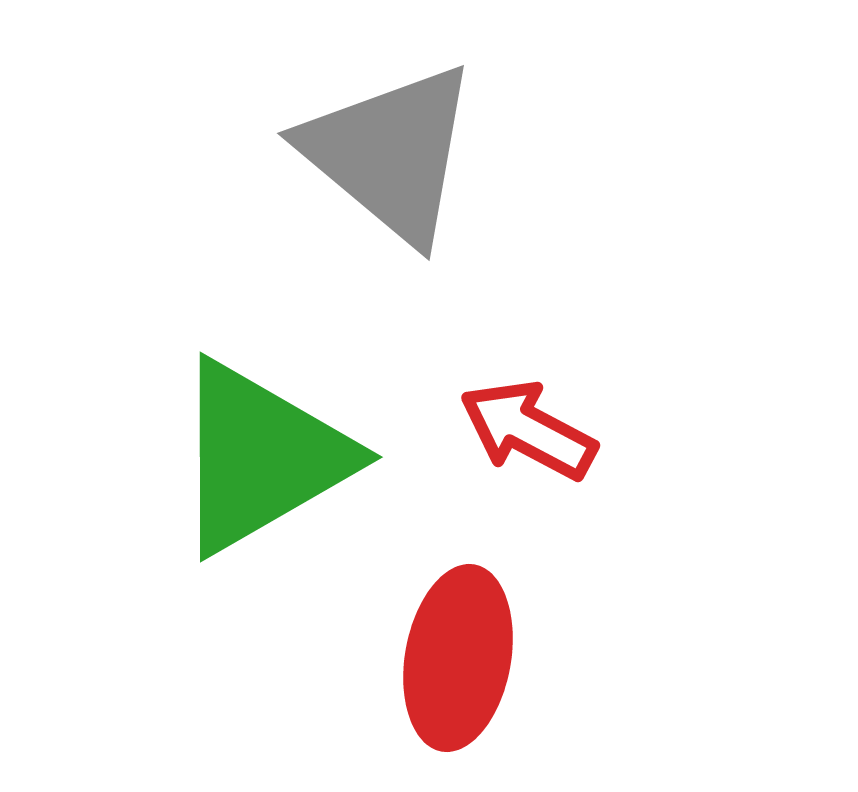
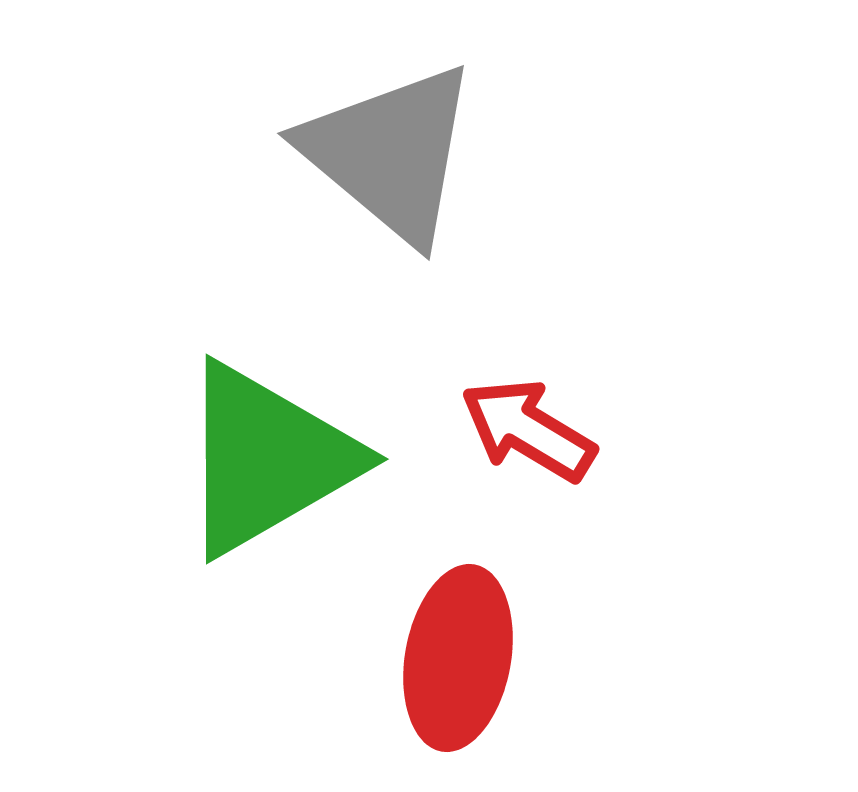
red arrow: rotated 3 degrees clockwise
green triangle: moved 6 px right, 2 px down
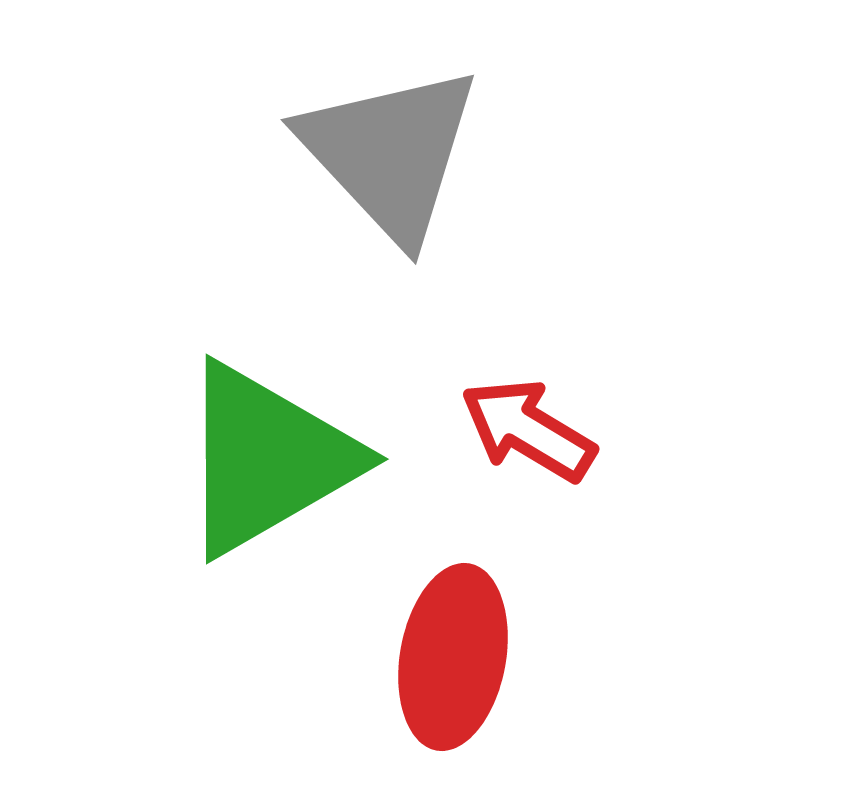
gray triangle: rotated 7 degrees clockwise
red ellipse: moved 5 px left, 1 px up
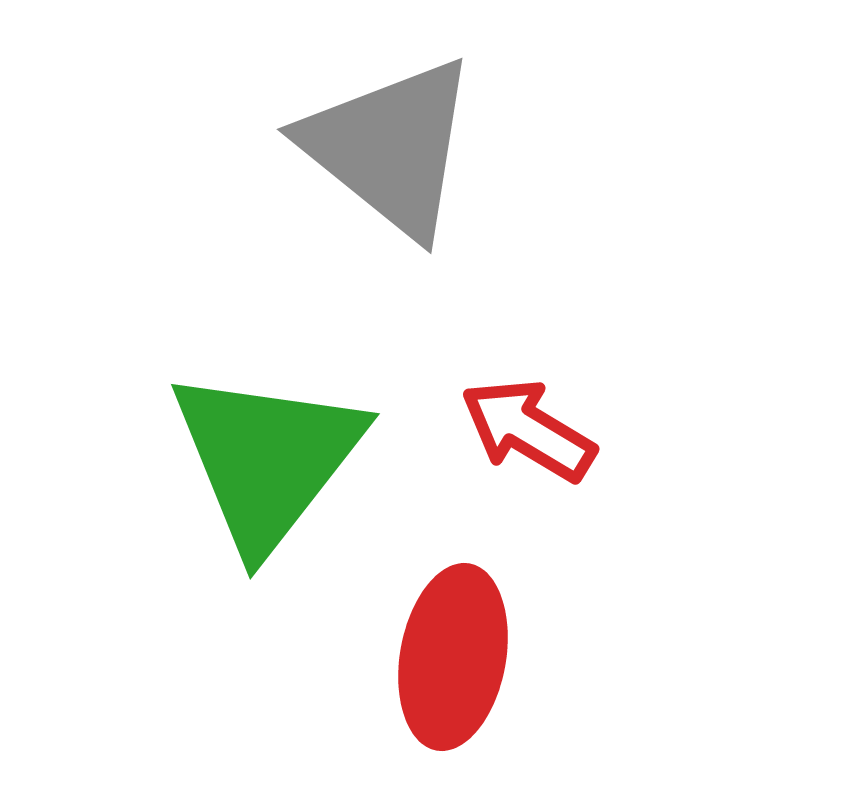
gray triangle: moved 6 px up; rotated 8 degrees counterclockwise
green triangle: rotated 22 degrees counterclockwise
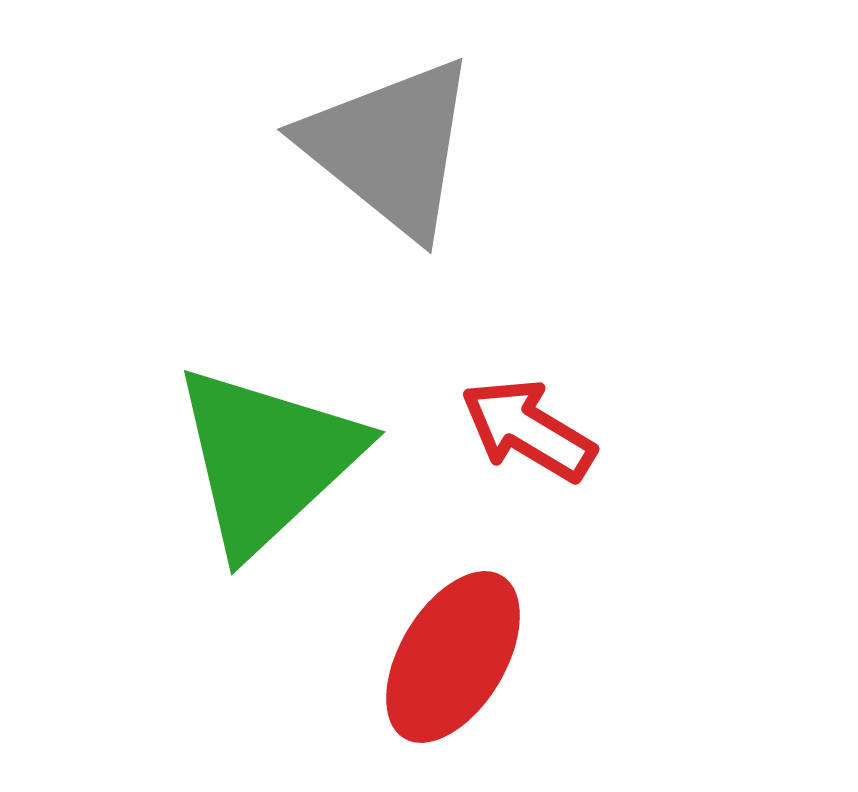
green triangle: rotated 9 degrees clockwise
red ellipse: rotated 21 degrees clockwise
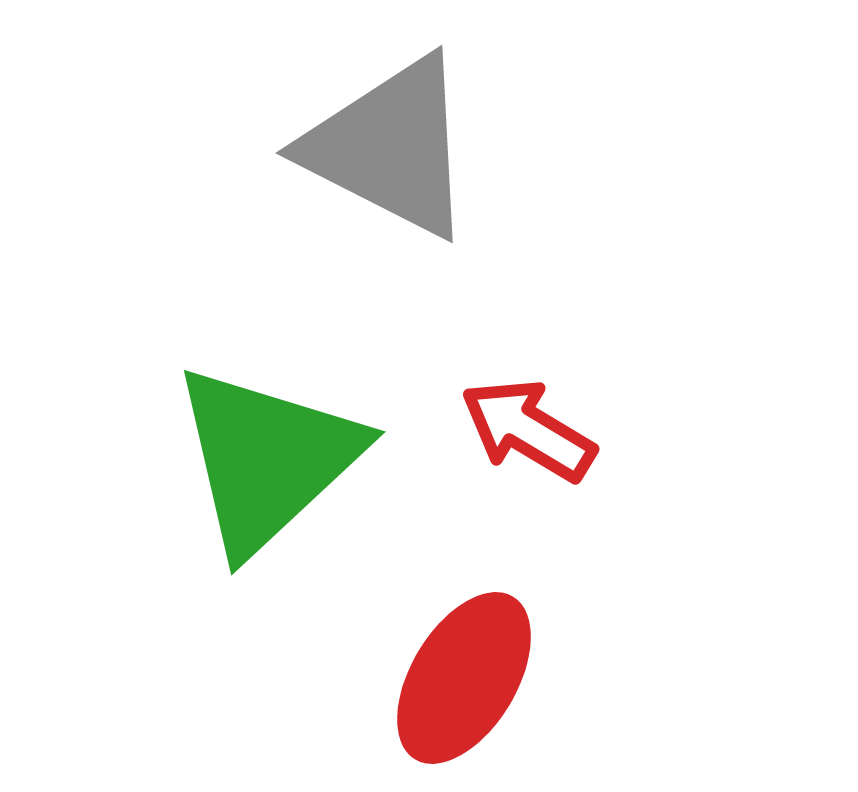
gray triangle: rotated 12 degrees counterclockwise
red ellipse: moved 11 px right, 21 px down
